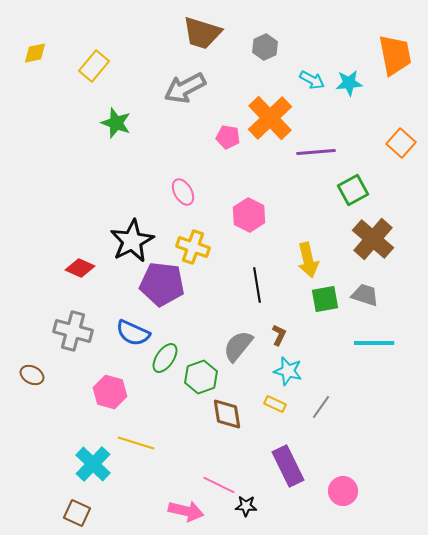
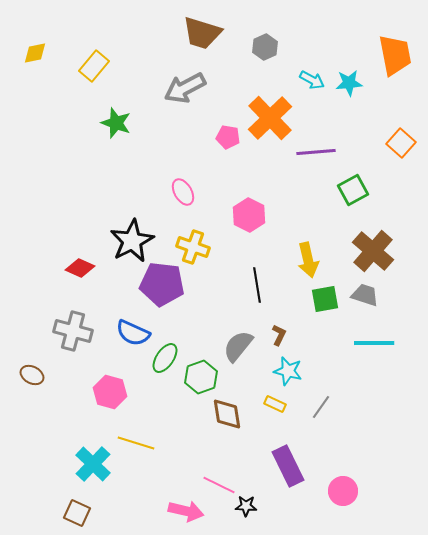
brown cross at (373, 239): moved 12 px down
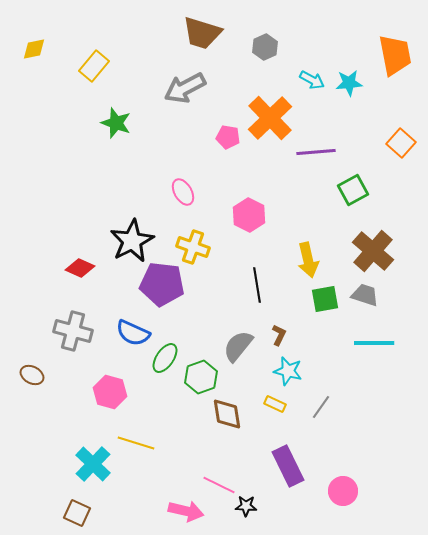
yellow diamond at (35, 53): moved 1 px left, 4 px up
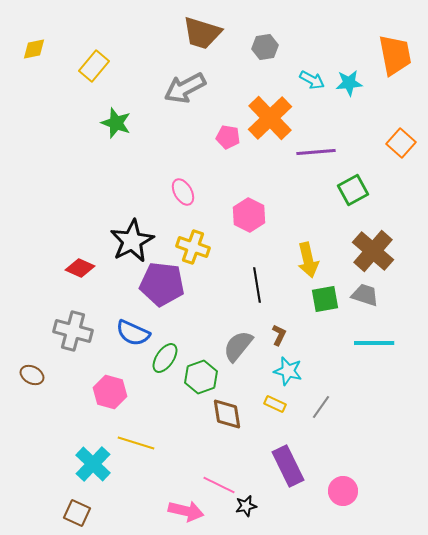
gray hexagon at (265, 47): rotated 15 degrees clockwise
black star at (246, 506): rotated 15 degrees counterclockwise
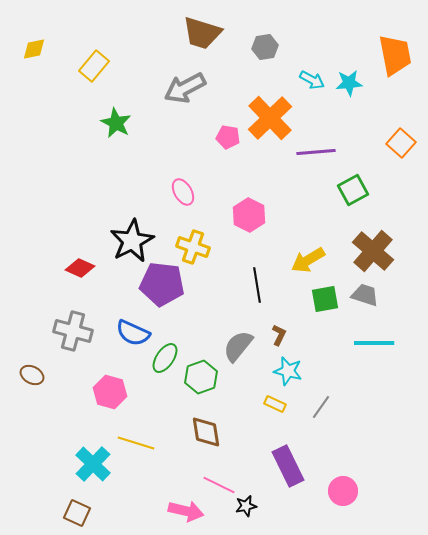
green star at (116, 123): rotated 8 degrees clockwise
yellow arrow at (308, 260): rotated 72 degrees clockwise
brown diamond at (227, 414): moved 21 px left, 18 px down
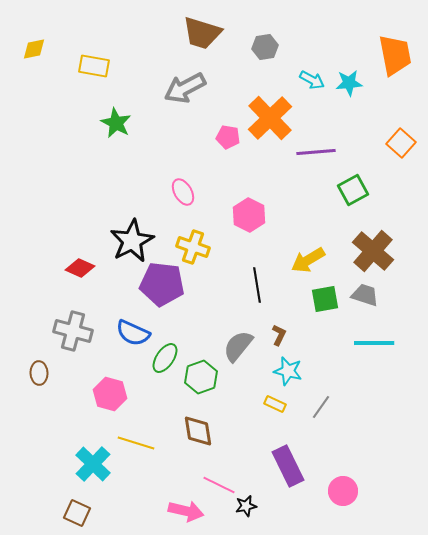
yellow rectangle at (94, 66): rotated 60 degrees clockwise
brown ellipse at (32, 375): moved 7 px right, 2 px up; rotated 60 degrees clockwise
pink hexagon at (110, 392): moved 2 px down
brown diamond at (206, 432): moved 8 px left, 1 px up
